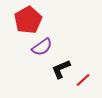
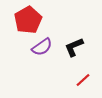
black L-shape: moved 13 px right, 22 px up
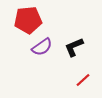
red pentagon: rotated 24 degrees clockwise
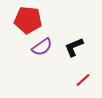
red pentagon: rotated 12 degrees clockwise
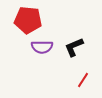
purple semicircle: rotated 35 degrees clockwise
red line: rotated 14 degrees counterclockwise
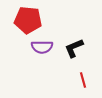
black L-shape: moved 1 px down
red line: rotated 49 degrees counterclockwise
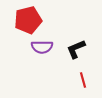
red pentagon: rotated 20 degrees counterclockwise
black L-shape: moved 2 px right, 1 px down
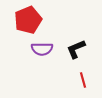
red pentagon: rotated 8 degrees counterclockwise
purple semicircle: moved 2 px down
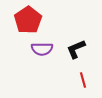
red pentagon: rotated 12 degrees counterclockwise
